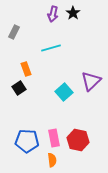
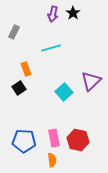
blue pentagon: moved 3 px left
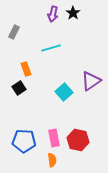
purple triangle: rotated 10 degrees clockwise
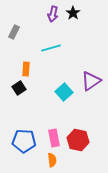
orange rectangle: rotated 24 degrees clockwise
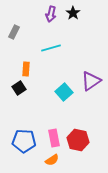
purple arrow: moved 2 px left
orange semicircle: rotated 64 degrees clockwise
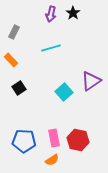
orange rectangle: moved 15 px left, 9 px up; rotated 48 degrees counterclockwise
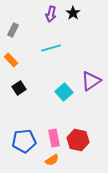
gray rectangle: moved 1 px left, 2 px up
blue pentagon: rotated 10 degrees counterclockwise
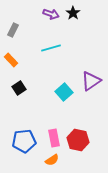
purple arrow: rotated 84 degrees counterclockwise
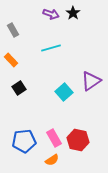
gray rectangle: rotated 56 degrees counterclockwise
pink rectangle: rotated 18 degrees counterclockwise
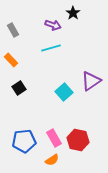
purple arrow: moved 2 px right, 11 px down
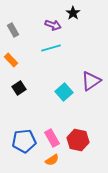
pink rectangle: moved 2 px left
